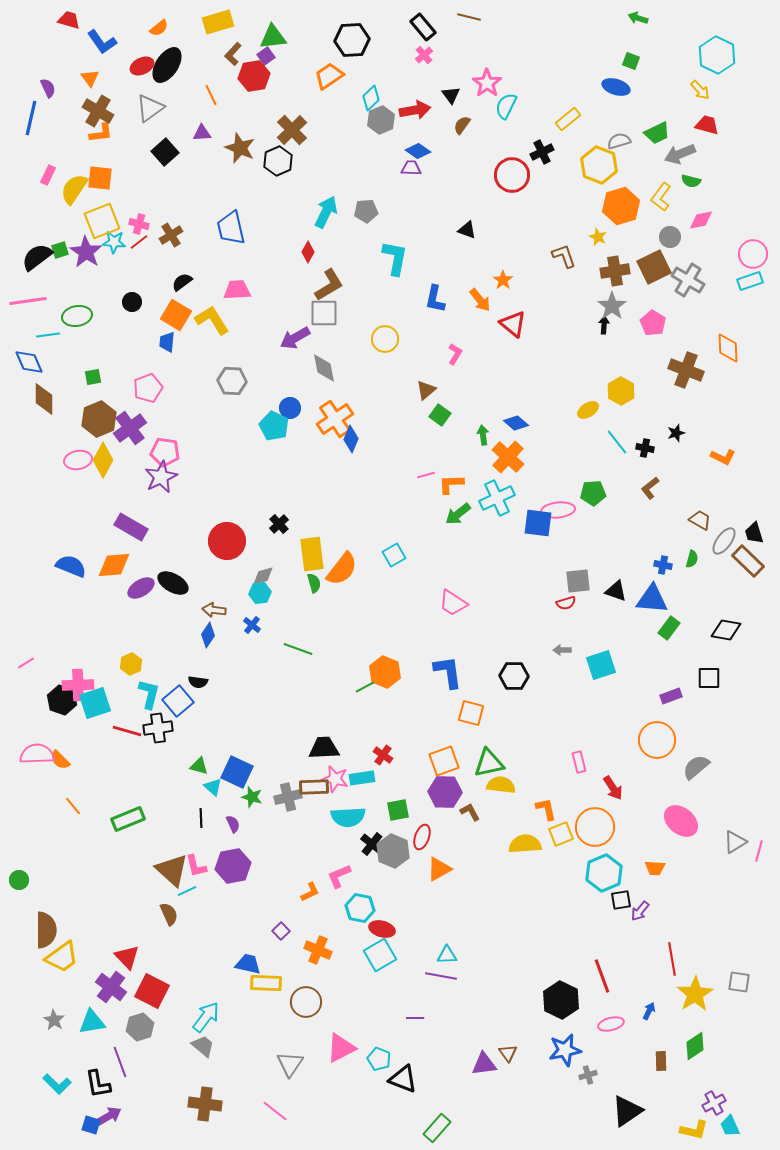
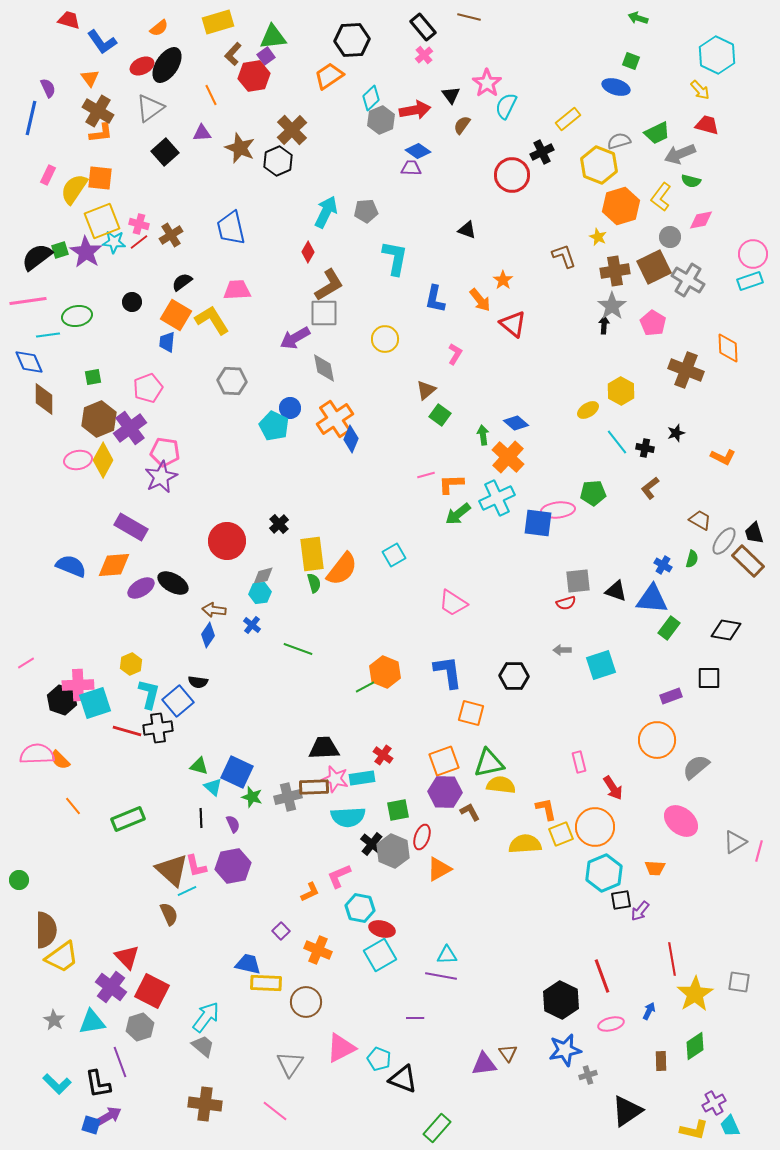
blue cross at (663, 565): rotated 18 degrees clockwise
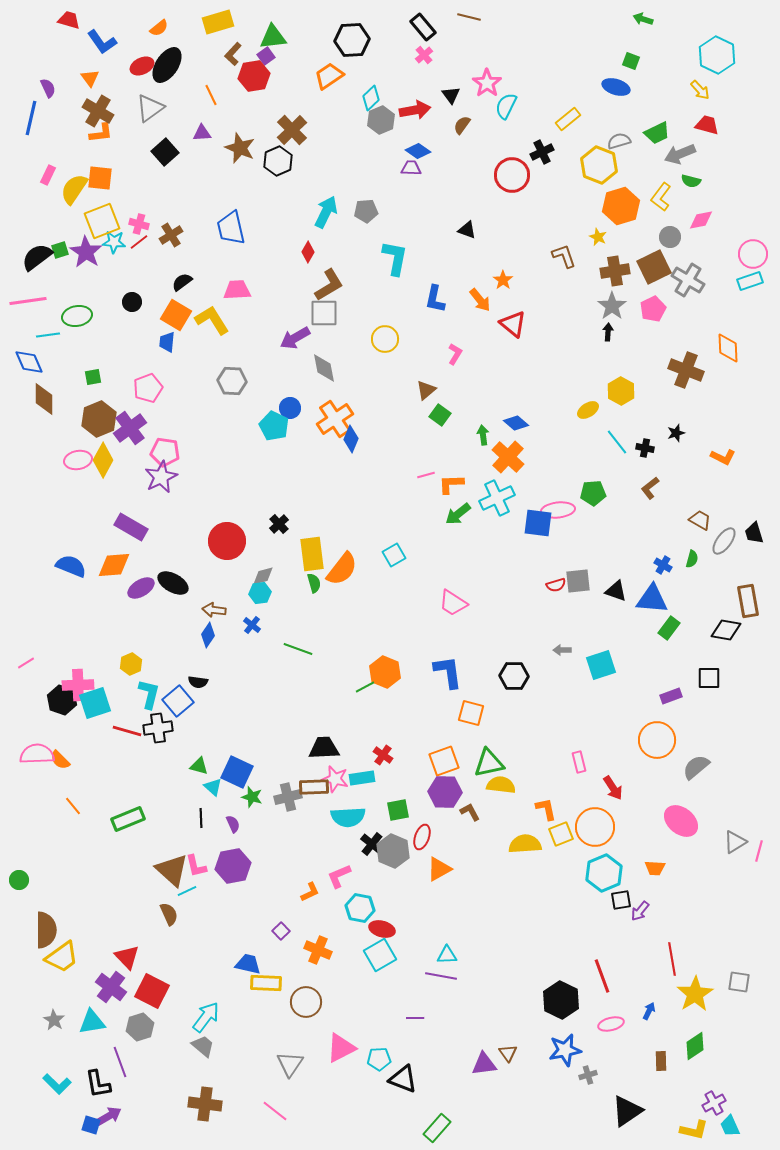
green arrow at (638, 18): moved 5 px right, 1 px down
pink pentagon at (653, 323): moved 14 px up; rotated 15 degrees clockwise
black arrow at (604, 325): moved 4 px right, 7 px down
brown rectangle at (748, 561): moved 40 px down; rotated 36 degrees clockwise
red semicircle at (566, 603): moved 10 px left, 18 px up
cyan pentagon at (379, 1059): rotated 25 degrees counterclockwise
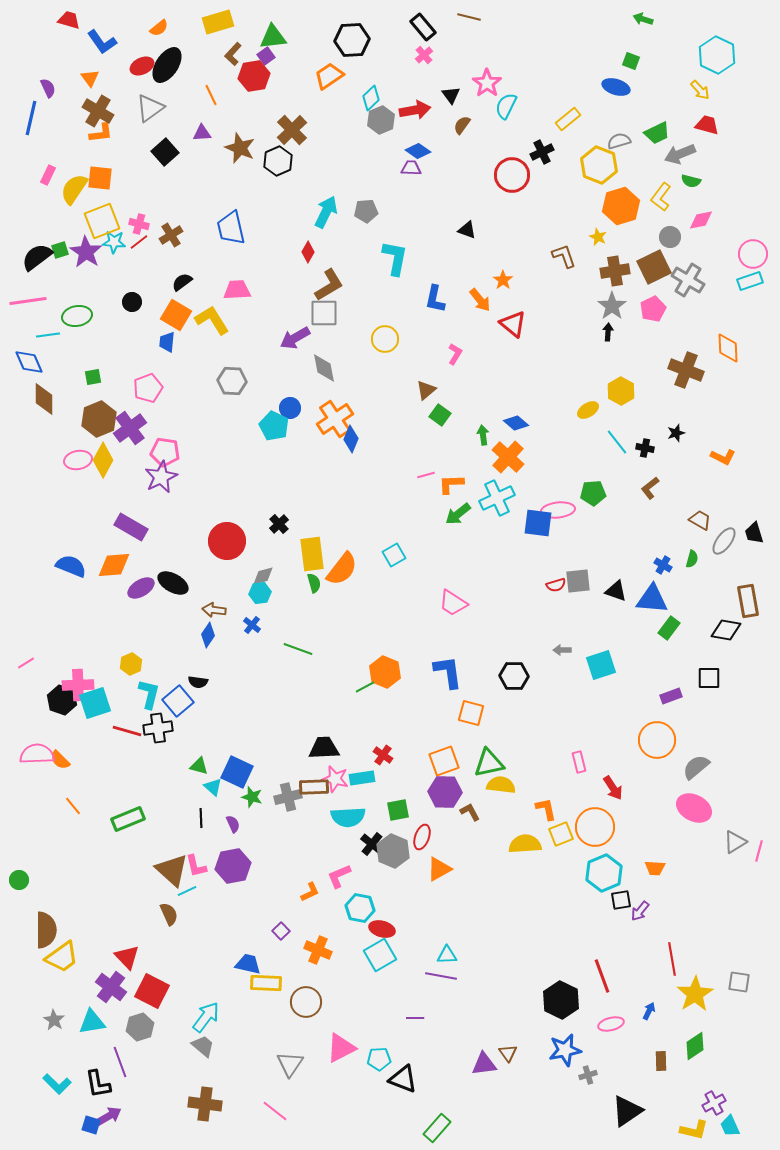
pink ellipse at (681, 821): moved 13 px right, 13 px up; rotated 12 degrees counterclockwise
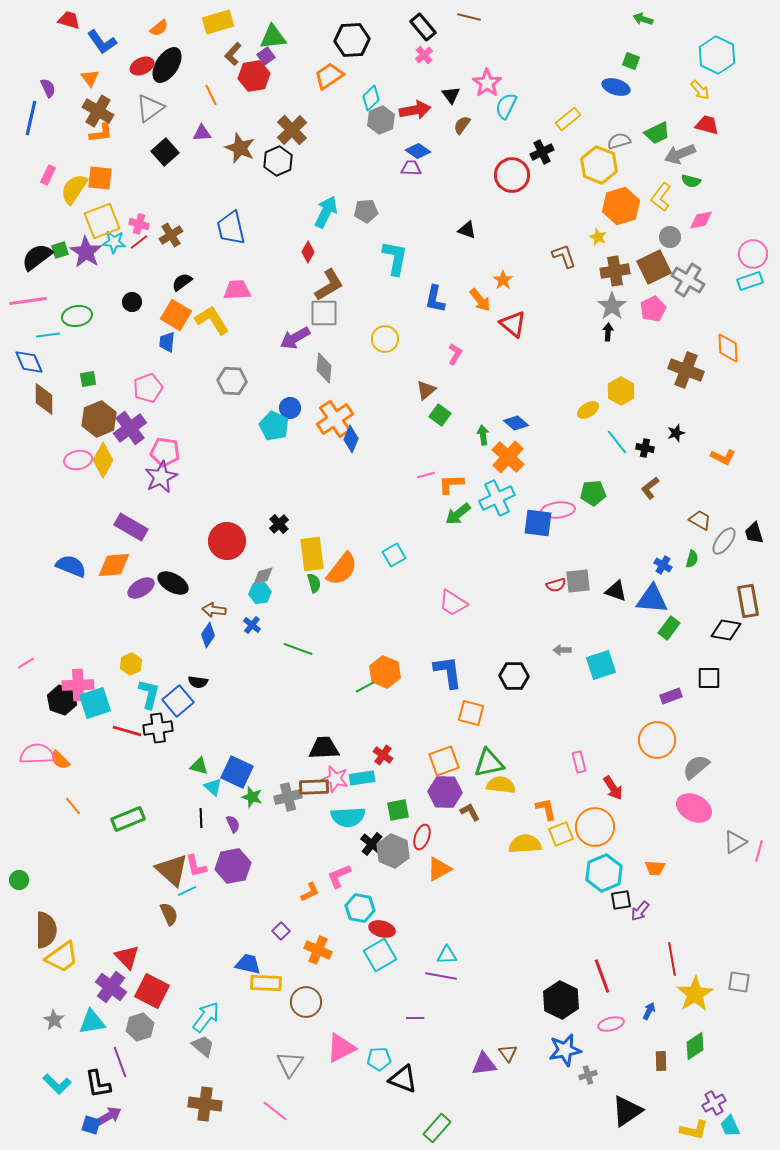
gray diamond at (324, 368): rotated 16 degrees clockwise
green square at (93, 377): moved 5 px left, 2 px down
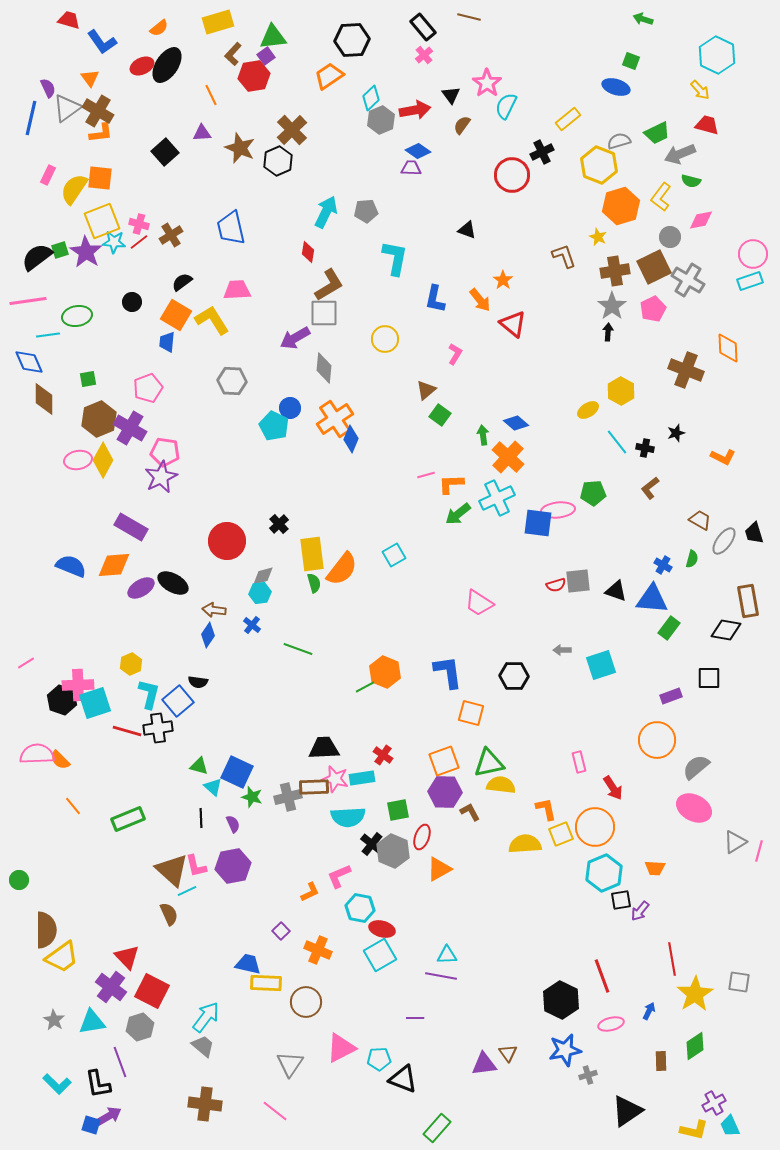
gray triangle at (150, 108): moved 83 px left
red diamond at (308, 252): rotated 20 degrees counterclockwise
purple cross at (130, 428): rotated 24 degrees counterclockwise
pink trapezoid at (453, 603): moved 26 px right
